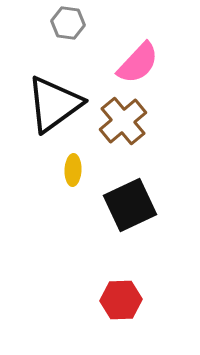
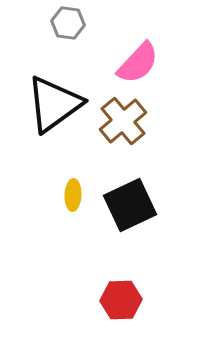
yellow ellipse: moved 25 px down
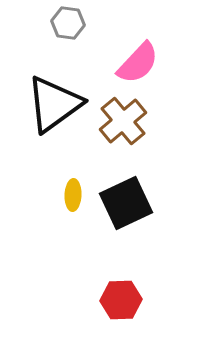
black square: moved 4 px left, 2 px up
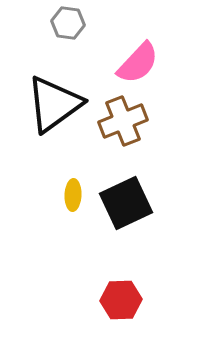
brown cross: rotated 18 degrees clockwise
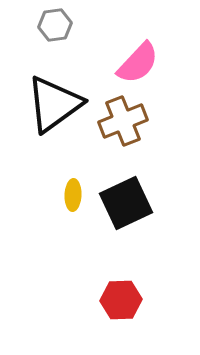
gray hexagon: moved 13 px left, 2 px down; rotated 16 degrees counterclockwise
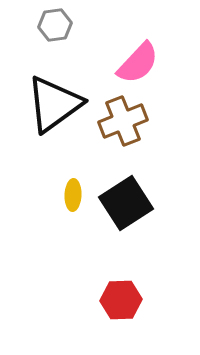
black square: rotated 8 degrees counterclockwise
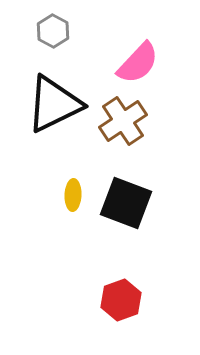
gray hexagon: moved 2 px left, 6 px down; rotated 24 degrees counterclockwise
black triangle: rotated 10 degrees clockwise
brown cross: rotated 12 degrees counterclockwise
black square: rotated 36 degrees counterclockwise
red hexagon: rotated 18 degrees counterclockwise
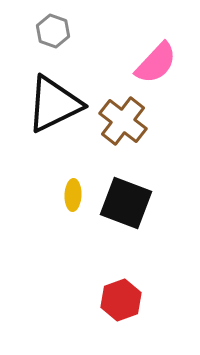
gray hexagon: rotated 8 degrees counterclockwise
pink semicircle: moved 18 px right
brown cross: rotated 18 degrees counterclockwise
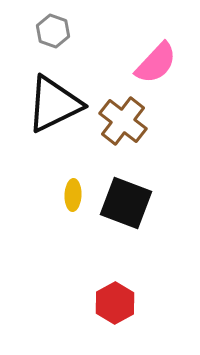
red hexagon: moved 6 px left, 3 px down; rotated 9 degrees counterclockwise
